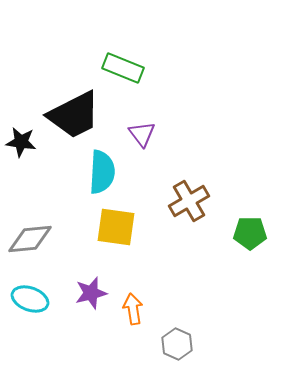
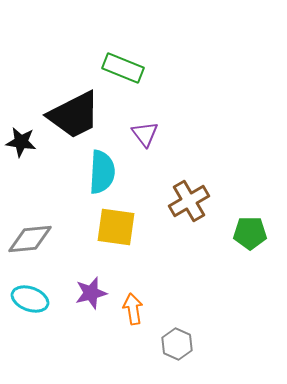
purple triangle: moved 3 px right
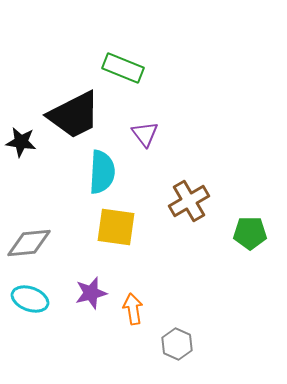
gray diamond: moved 1 px left, 4 px down
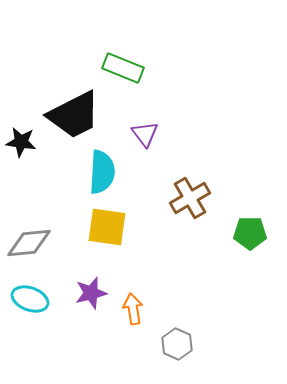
brown cross: moved 1 px right, 3 px up
yellow square: moved 9 px left
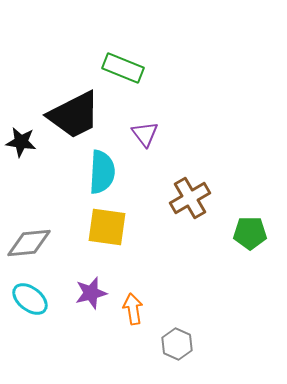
cyan ellipse: rotated 18 degrees clockwise
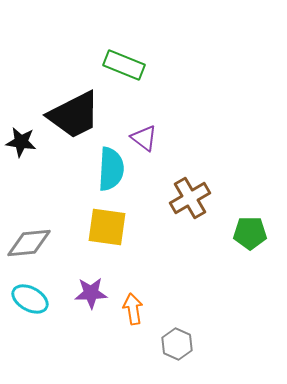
green rectangle: moved 1 px right, 3 px up
purple triangle: moved 1 px left, 4 px down; rotated 16 degrees counterclockwise
cyan semicircle: moved 9 px right, 3 px up
purple star: rotated 12 degrees clockwise
cyan ellipse: rotated 9 degrees counterclockwise
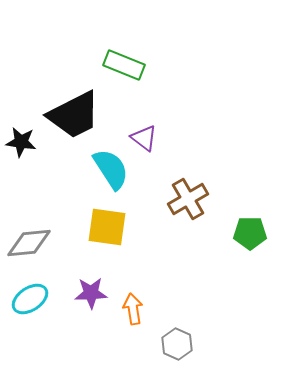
cyan semicircle: rotated 36 degrees counterclockwise
brown cross: moved 2 px left, 1 px down
cyan ellipse: rotated 63 degrees counterclockwise
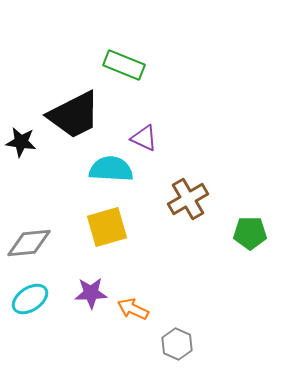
purple triangle: rotated 12 degrees counterclockwise
cyan semicircle: rotated 54 degrees counterclockwise
yellow square: rotated 24 degrees counterclockwise
orange arrow: rotated 56 degrees counterclockwise
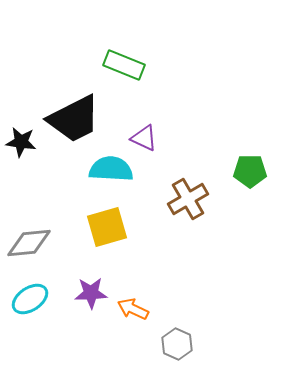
black trapezoid: moved 4 px down
green pentagon: moved 62 px up
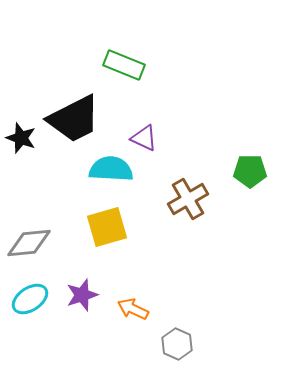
black star: moved 4 px up; rotated 12 degrees clockwise
purple star: moved 9 px left, 2 px down; rotated 16 degrees counterclockwise
